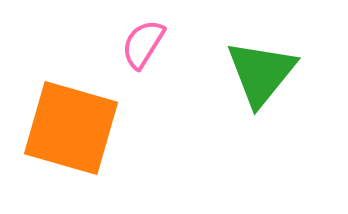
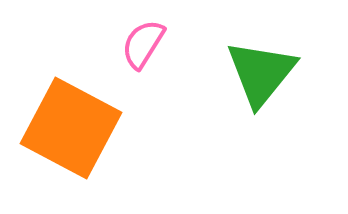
orange square: rotated 12 degrees clockwise
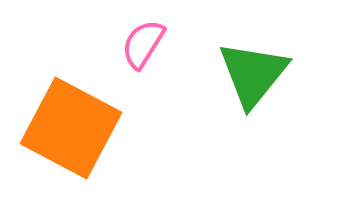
green triangle: moved 8 px left, 1 px down
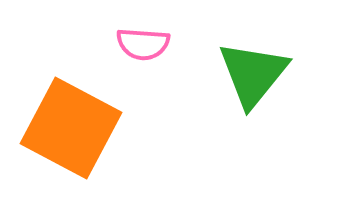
pink semicircle: rotated 118 degrees counterclockwise
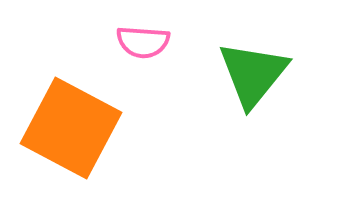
pink semicircle: moved 2 px up
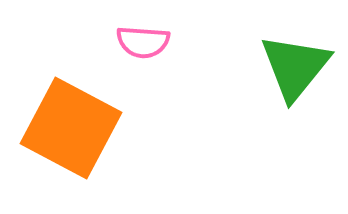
green triangle: moved 42 px right, 7 px up
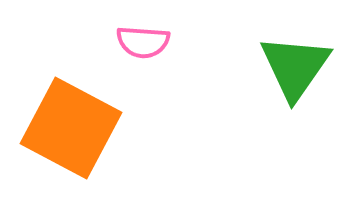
green triangle: rotated 4 degrees counterclockwise
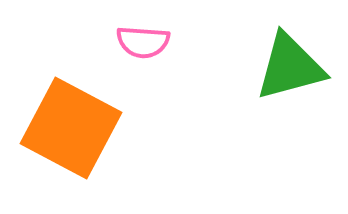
green triangle: moved 5 px left; rotated 40 degrees clockwise
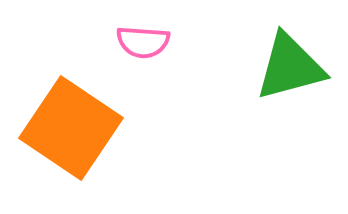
orange square: rotated 6 degrees clockwise
